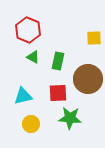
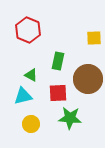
green triangle: moved 2 px left, 18 px down
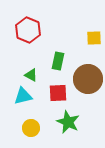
green star: moved 2 px left, 4 px down; rotated 20 degrees clockwise
yellow circle: moved 4 px down
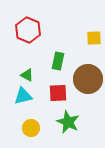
green triangle: moved 4 px left
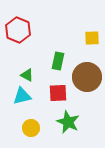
red hexagon: moved 10 px left
yellow square: moved 2 px left
brown circle: moved 1 px left, 2 px up
cyan triangle: moved 1 px left
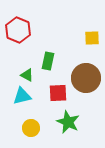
green rectangle: moved 10 px left
brown circle: moved 1 px left, 1 px down
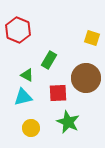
yellow square: rotated 21 degrees clockwise
green rectangle: moved 1 px right, 1 px up; rotated 18 degrees clockwise
cyan triangle: moved 1 px right, 1 px down
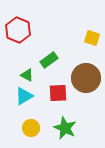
green rectangle: rotated 24 degrees clockwise
cyan triangle: moved 1 px right, 1 px up; rotated 18 degrees counterclockwise
green star: moved 3 px left, 6 px down
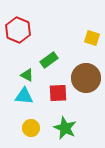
cyan triangle: rotated 36 degrees clockwise
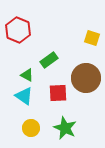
cyan triangle: rotated 30 degrees clockwise
